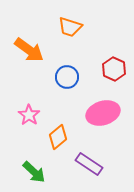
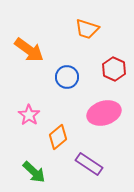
orange trapezoid: moved 17 px right, 2 px down
pink ellipse: moved 1 px right
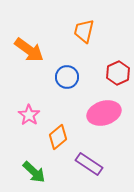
orange trapezoid: moved 3 px left, 2 px down; rotated 85 degrees clockwise
red hexagon: moved 4 px right, 4 px down; rotated 10 degrees clockwise
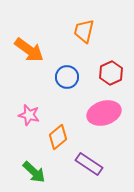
red hexagon: moved 7 px left
pink star: rotated 20 degrees counterclockwise
